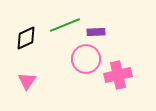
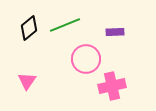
purple rectangle: moved 19 px right
black diamond: moved 3 px right, 10 px up; rotated 15 degrees counterclockwise
pink cross: moved 6 px left, 11 px down
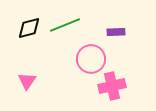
black diamond: rotated 25 degrees clockwise
purple rectangle: moved 1 px right
pink circle: moved 5 px right
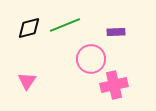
pink cross: moved 2 px right, 1 px up
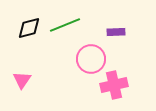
pink triangle: moved 5 px left, 1 px up
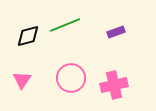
black diamond: moved 1 px left, 8 px down
purple rectangle: rotated 18 degrees counterclockwise
pink circle: moved 20 px left, 19 px down
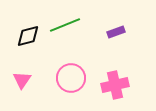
pink cross: moved 1 px right
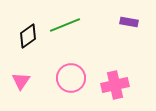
purple rectangle: moved 13 px right, 10 px up; rotated 30 degrees clockwise
black diamond: rotated 20 degrees counterclockwise
pink triangle: moved 1 px left, 1 px down
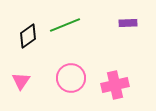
purple rectangle: moved 1 px left, 1 px down; rotated 12 degrees counterclockwise
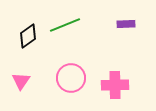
purple rectangle: moved 2 px left, 1 px down
pink cross: rotated 12 degrees clockwise
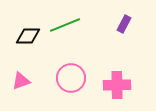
purple rectangle: moved 2 px left; rotated 60 degrees counterclockwise
black diamond: rotated 35 degrees clockwise
pink triangle: rotated 36 degrees clockwise
pink cross: moved 2 px right
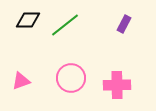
green line: rotated 16 degrees counterclockwise
black diamond: moved 16 px up
